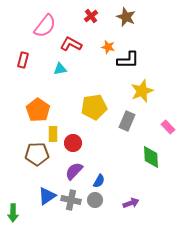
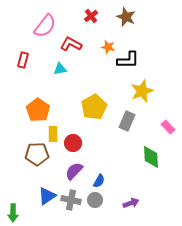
yellow pentagon: rotated 20 degrees counterclockwise
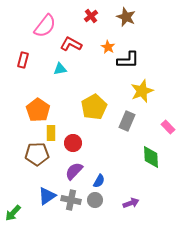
orange star: rotated 16 degrees clockwise
yellow rectangle: moved 2 px left, 1 px up
green arrow: rotated 42 degrees clockwise
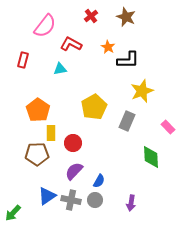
purple arrow: rotated 119 degrees clockwise
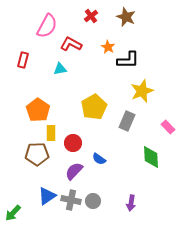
pink semicircle: moved 2 px right; rotated 10 degrees counterclockwise
blue semicircle: moved 22 px up; rotated 96 degrees clockwise
gray circle: moved 2 px left, 1 px down
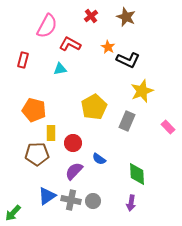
red L-shape: moved 1 px left
black L-shape: rotated 25 degrees clockwise
orange pentagon: moved 4 px left; rotated 20 degrees counterclockwise
green diamond: moved 14 px left, 17 px down
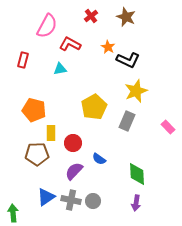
yellow star: moved 6 px left
blue triangle: moved 1 px left, 1 px down
purple arrow: moved 5 px right
green arrow: rotated 132 degrees clockwise
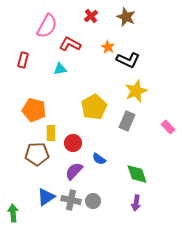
green diamond: rotated 15 degrees counterclockwise
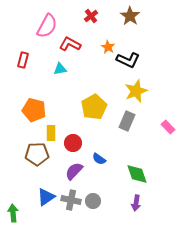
brown star: moved 4 px right, 1 px up; rotated 12 degrees clockwise
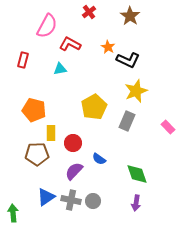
red cross: moved 2 px left, 4 px up
